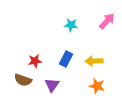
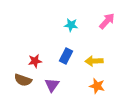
blue rectangle: moved 3 px up
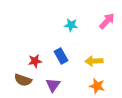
blue rectangle: moved 5 px left; rotated 56 degrees counterclockwise
purple triangle: moved 1 px right
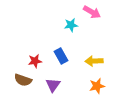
pink arrow: moved 15 px left, 9 px up; rotated 78 degrees clockwise
cyan star: rotated 16 degrees counterclockwise
orange star: rotated 28 degrees counterclockwise
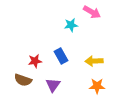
orange star: rotated 14 degrees clockwise
